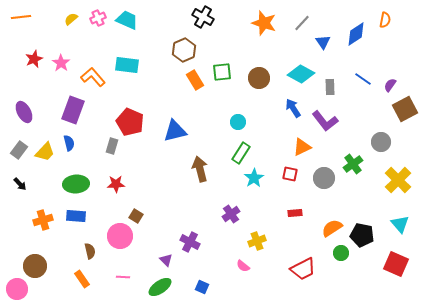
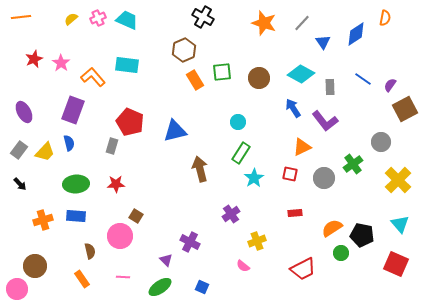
orange semicircle at (385, 20): moved 2 px up
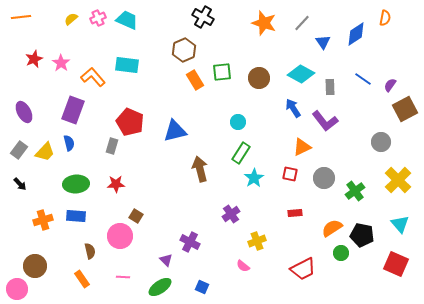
green cross at (353, 164): moved 2 px right, 27 px down
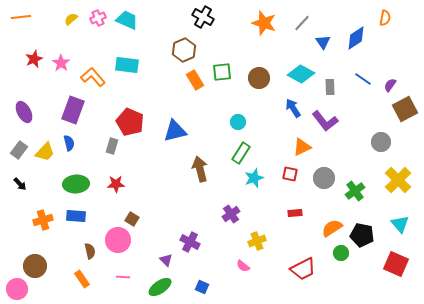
blue diamond at (356, 34): moved 4 px down
cyan star at (254, 178): rotated 12 degrees clockwise
brown square at (136, 216): moved 4 px left, 3 px down
pink circle at (120, 236): moved 2 px left, 4 px down
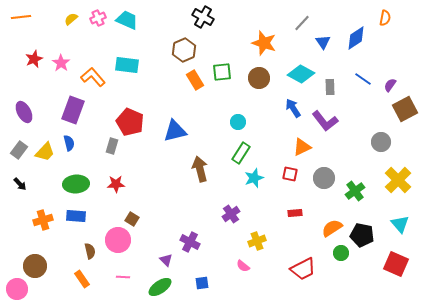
orange star at (264, 23): moved 20 px down
blue square at (202, 287): moved 4 px up; rotated 32 degrees counterclockwise
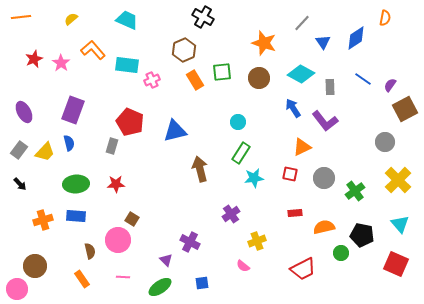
pink cross at (98, 18): moved 54 px right, 62 px down
orange L-shape at (93, 77): moved 27 px up
gray circle at (381, 142): moved 4 px right
cyan star at (254, 178): rotated 12 degrees clockwise
orange semicircle at (332, 228): moved 8 px left, 1 px up; rotated 20 degrees clockwise
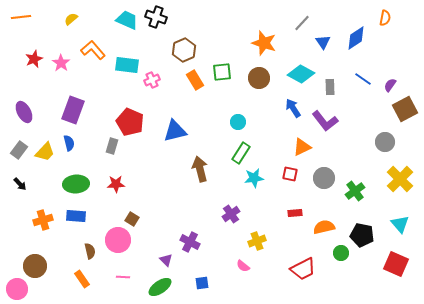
black cross at (203, 17): moved 47 px left; rotated 10 degrees counterclockwise
yellow cross at (398, 180): moved 2 px right, 1 px up
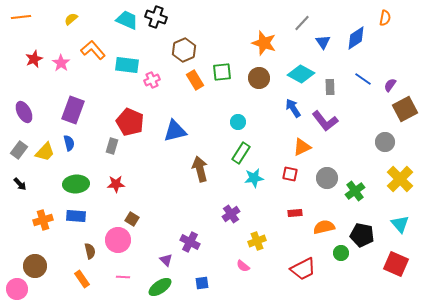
gray circle at (324, 178): moved 3 px right
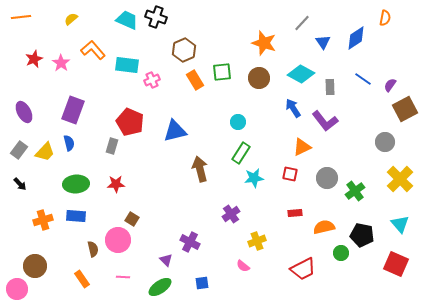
brown semicircle at (90, 251): moved 3 px right, 2 px up
